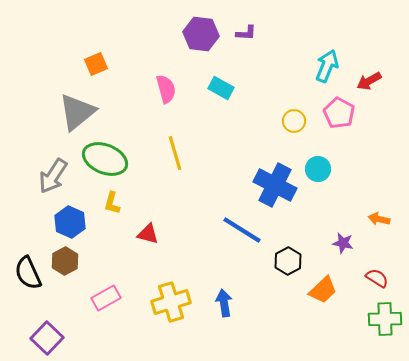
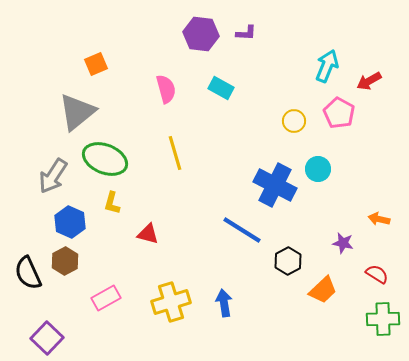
red semicircle: moved 4 px up
green cross: moved 2 px left
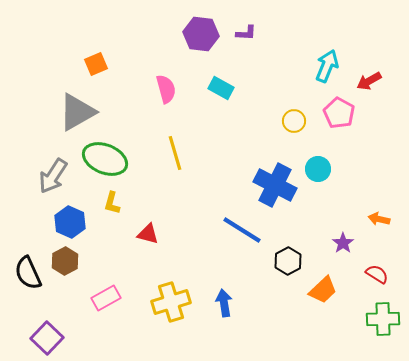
gray triangle: rotated 9 degrees clockwise
purple star: rotated 25 degrees clockwise
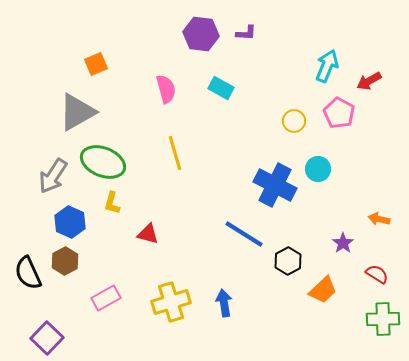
green ellipse: moved 2 px left, 3 px down
blue line: moved 2 px right, 4 px down
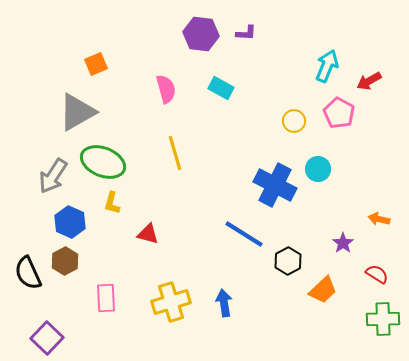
pink rectangle: rotated 64 degrees counterclockwise
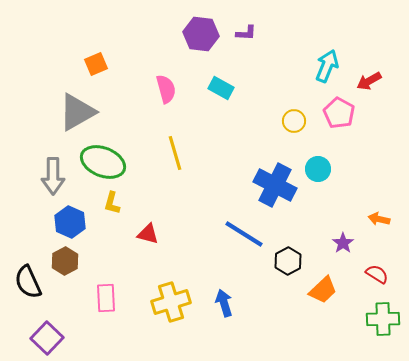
gray arrow: rotated 33 degrees counterclockwise
black semicircle: moved 9 px down
blue arrow: rotated 8 degrees counterclockwise
